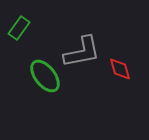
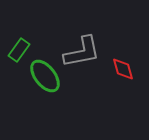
green rectangle: moved 22 px down
red diamond: moved 3 px right
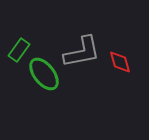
red diamond: moved 3 px left, 7 px up
green ellipse: moved 1 px left, 2 px up
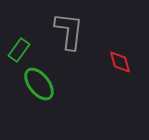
gray L-shape: moved 13 px left, 21 px up; rotated 72 degrees counterclockwise
green ellipse: moved 5 px left, 10 px down
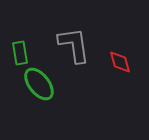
gray L-shape: moved 5 px right, 14 px down; rotated 15 degrees counterclockwise
green rectangle: moved 1 px right, 3 px down; rotated 45 degrees counterclockwise
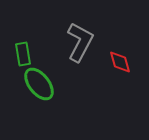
gray L-shape: moved 6 px right, 3 px up; rotated 36 degrees clockwise
green rectangle: moved 3 px right, 1 px down
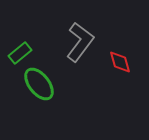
gray L-shape: rotated 9 degrees clockwise
green rectangle: moved 3 px left, 1 px up; rotated 60 degrees clockwise
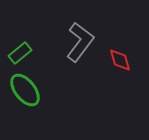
red diamond: moved 2 px up
green ellipse: moved 14 px left, 6 px down
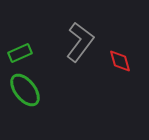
green rectangle: rotated 15 degrees clockwise
red diamond: moved 1 px down
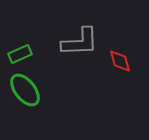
gray L-shape: rotated 51 degrees clockwise
green rectangle: moved 1 px down
